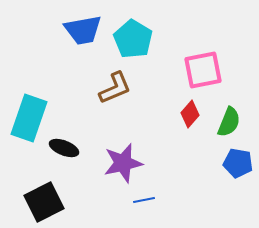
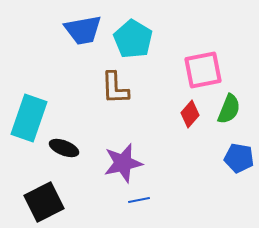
brown L-shape: rotated 111 degrees clockwise
green semicircle: moved 13 px up
blue pentagon: moved 1 px right, 5 px up
blue line: moved 5 px left
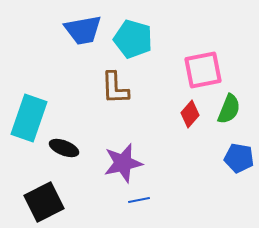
cyan pentagon: rotated 15 degrees counterclockwise
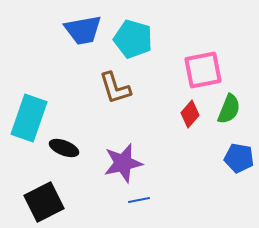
brown L-shape: rotated 15 degrees counterclockwise
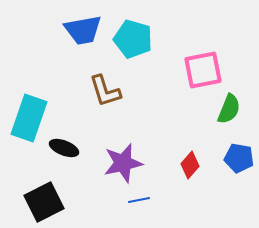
brown L-shape: moved 10 px left, 3 px down
red diamond: moved 51 px down
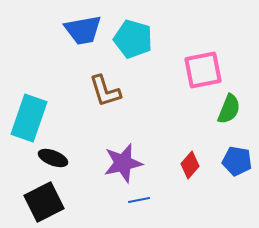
black ellipse: moved 11 px left, 10 px down
blue pentagon: moved 2 px left, 3 px down
